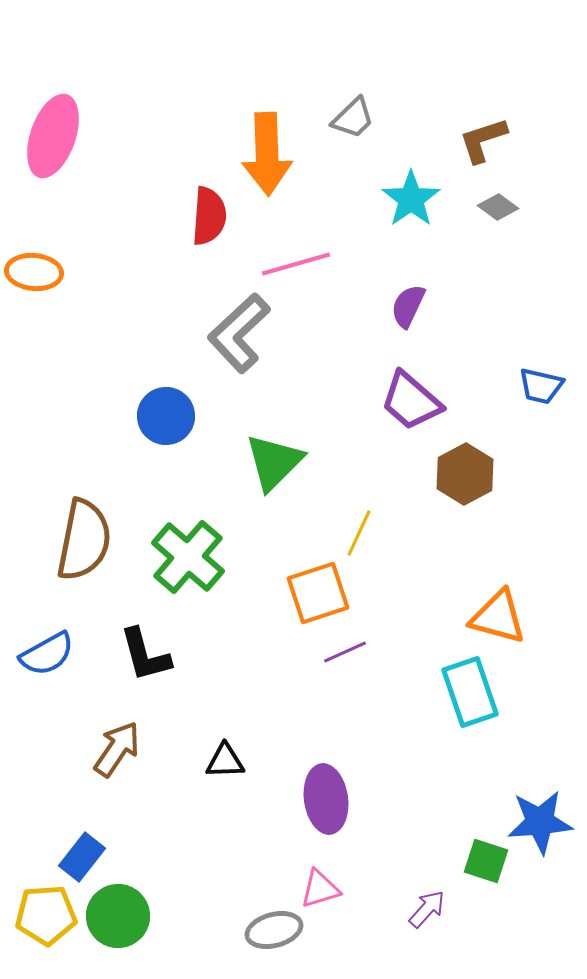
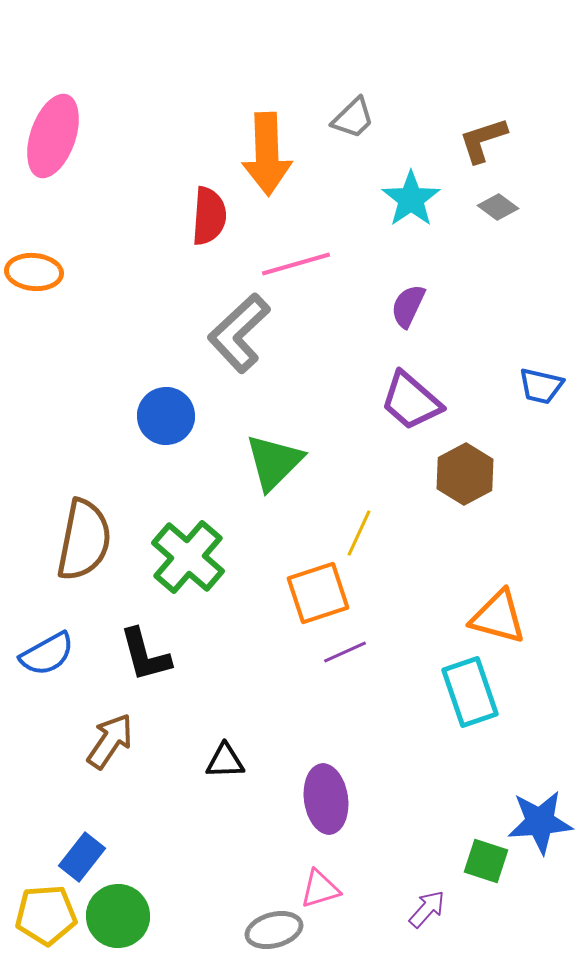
brown arrow: moved 7 px left, 8 px up
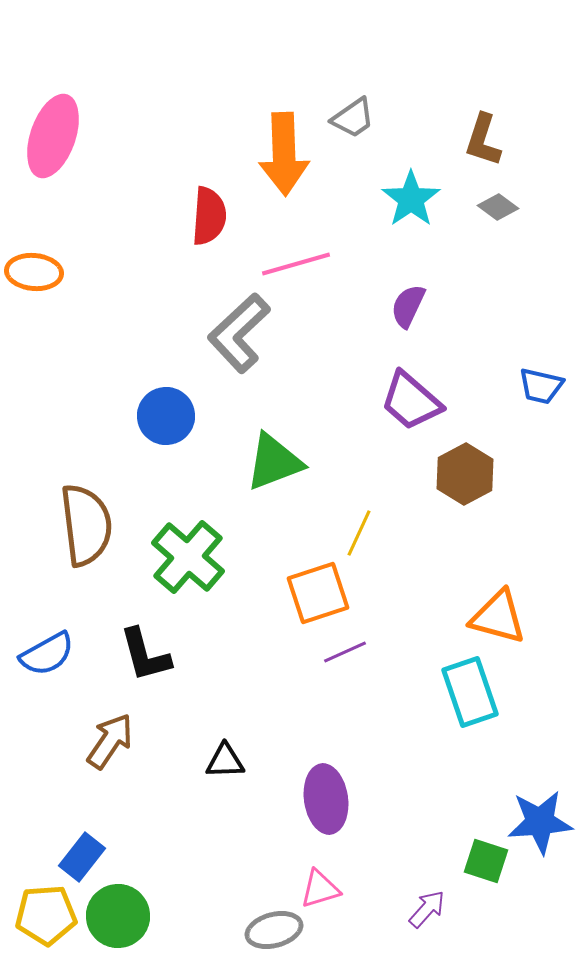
gray trapezoid: rotated 9 degrees clockwise
brown L-shape: rotated 54 degrees counterclockwise
orange arrow: moved 17 px right
green triangle: rotated 24 degrees clockwise
brown semicircle: moved 2 px right, 15 px up; rotated 18 degrees counterclockwise
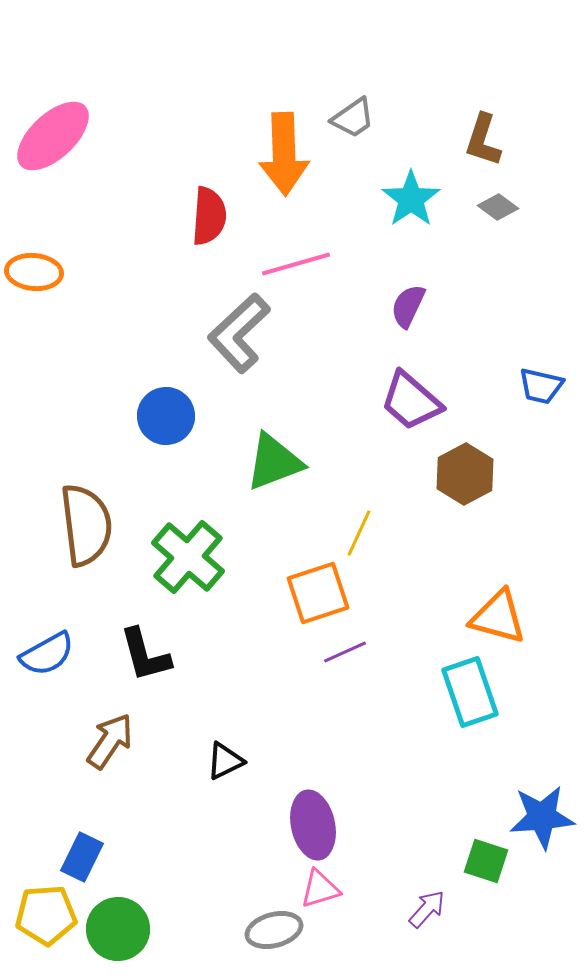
pink ellipse: rotated 28 degrees clockwise
black triangle: rotated 24 degrees counterclockwise
purple ellipse: moved 13 px left, 26 px down; rotated 4 degrees counterclockwise
blue star: moved 2 px right, 5 px up
blue rectangle: rotated 12 degrees counterclockwise
green circle: moved 13 px down
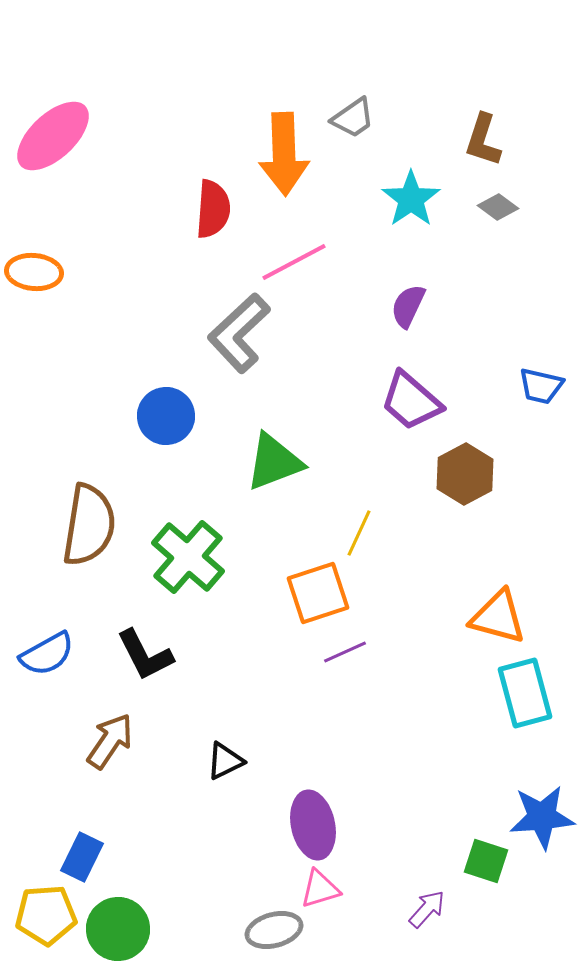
red semicircle: moved 4 px right, 7 px up
pink line: moved 2 px left, 2 px up; rotated 12 degrees counterclockwise
brown semicircle: moved 3 px right; rotated 16 degrees clockwise
black L-shape: rotated 12 degrees counterclockwise
cyan rectangle: moved 55 px right, 1 px down; rotated 4 degrees clockwise
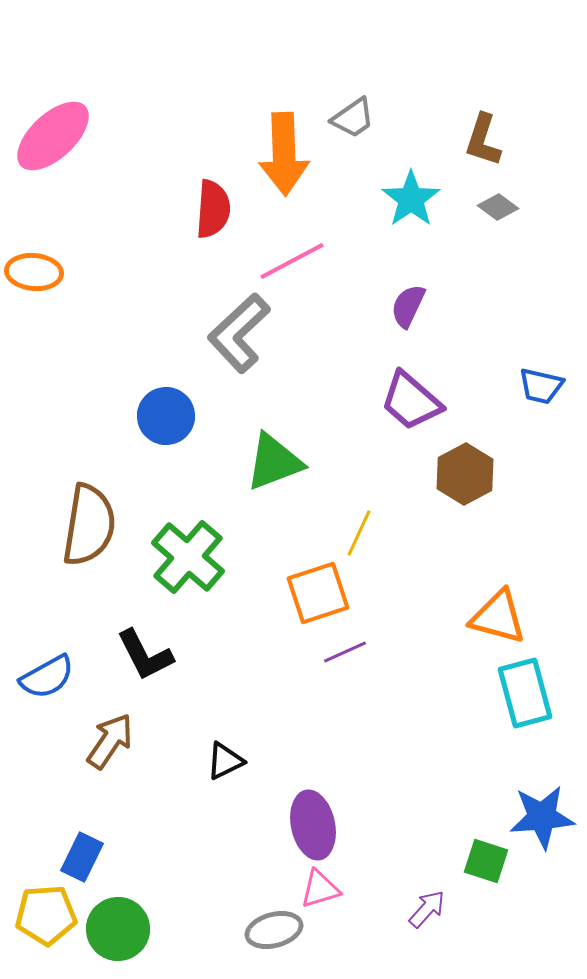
pink line: moved 2 px left, 1 px up
blue semicircle: moved 23 px down
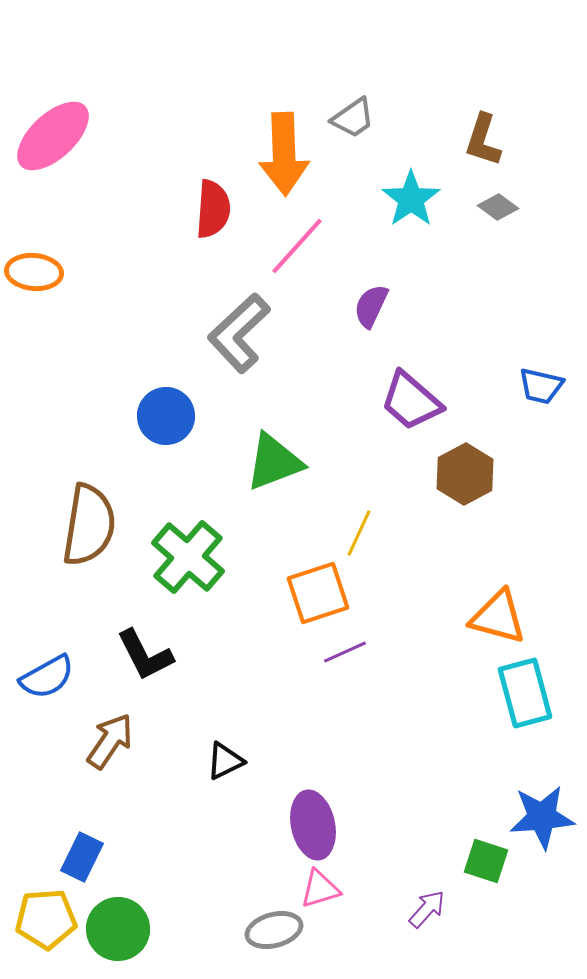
pink line: moved 5 px right, 15 px up; rotated 20 degrees counterclockwise
purple semicircle: moved 37 px left
yellow pentagon: moved 4 px down
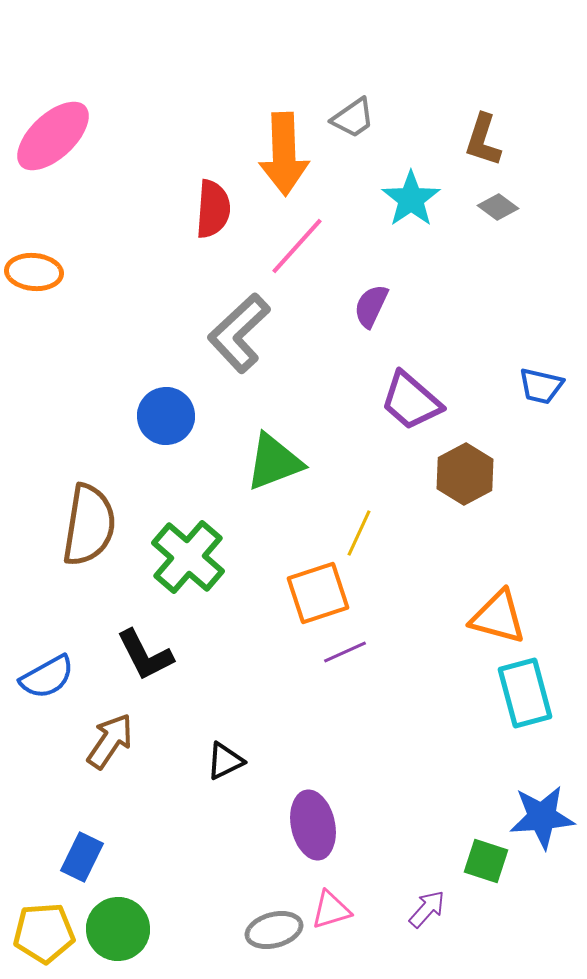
pink triangle: moved 11 px right, 21 px down
yellow pentagon: moved 2 px left, 14 px down
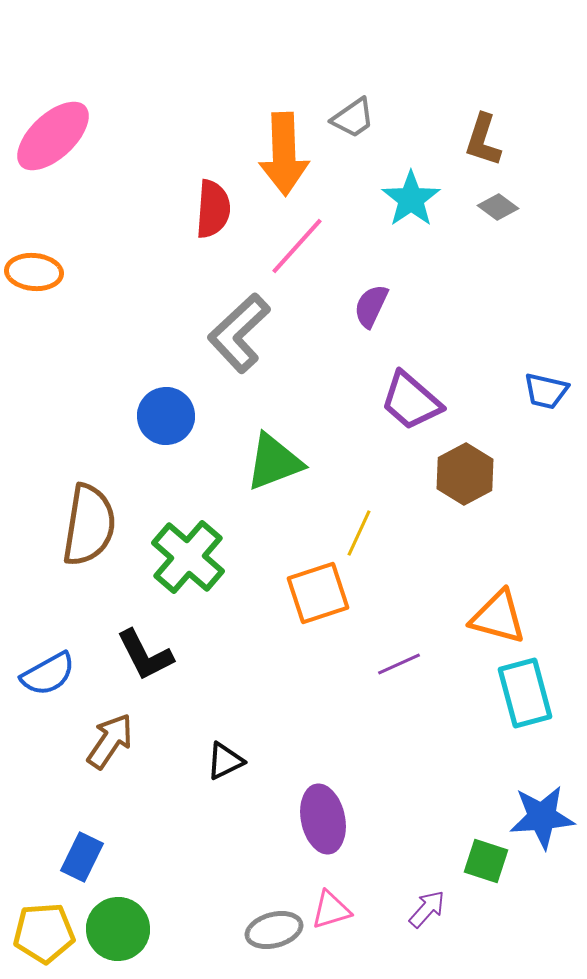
blue trapezoid: moved 5 px right, 5 px down
purple line: moved 54 px right, 12 px down
blue semicircle: moved 1 px right, 3 px up
purple ellipse: moved 10 px right, 6 px up
